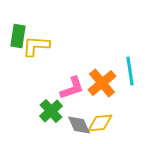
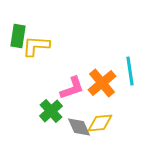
gray diamond: moved 2 px down
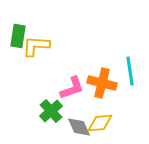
orange cross: rotated 36 degrees counterclockwise
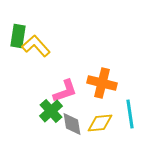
yellow L-shape: rotated 44 degrees clockwise
cyan line: moved 43 px down
pink L-shape: moved 7 px left, 3 px down
gray diamond: moved 7 px left, 3 px up; rotated 15 degrees clockwise
